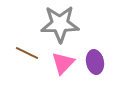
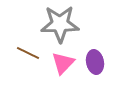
brown line: moved 1 px right
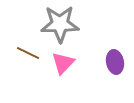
purple ellipse: moved 20 px right
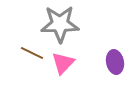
brown line: moved 4 px right
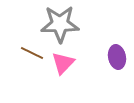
purple ellipse: moved 2 px right, 5 px up
